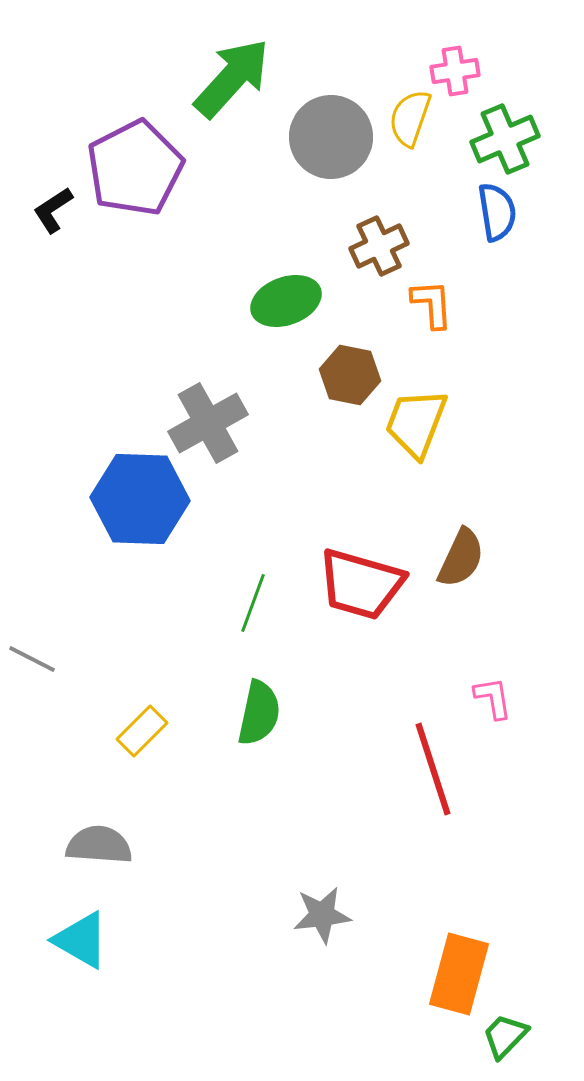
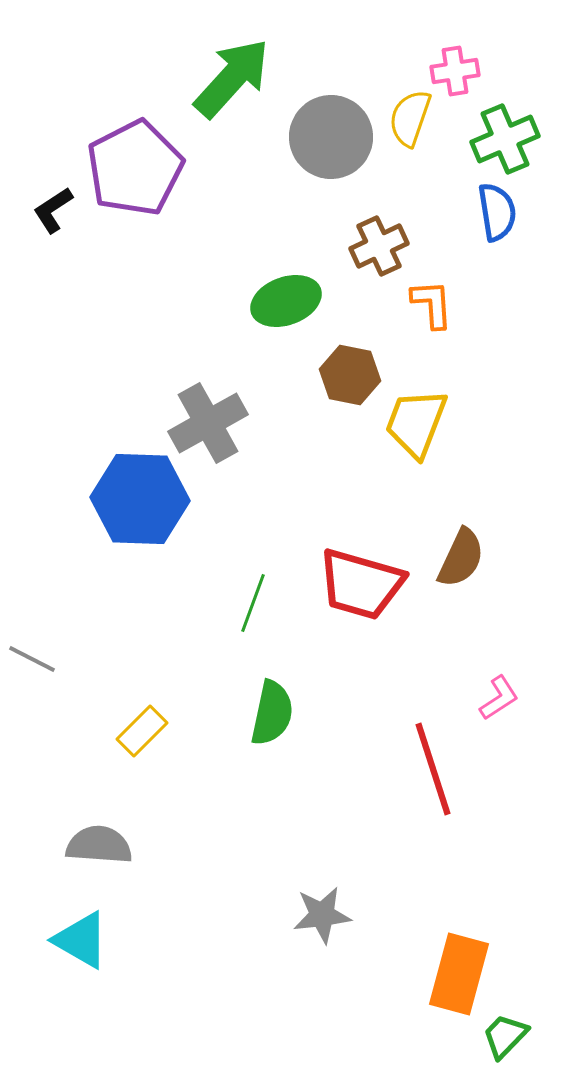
pink L-shape: moved 6 px right; rotated 66 degrees clockwise
green semicircle: moved 13 px right
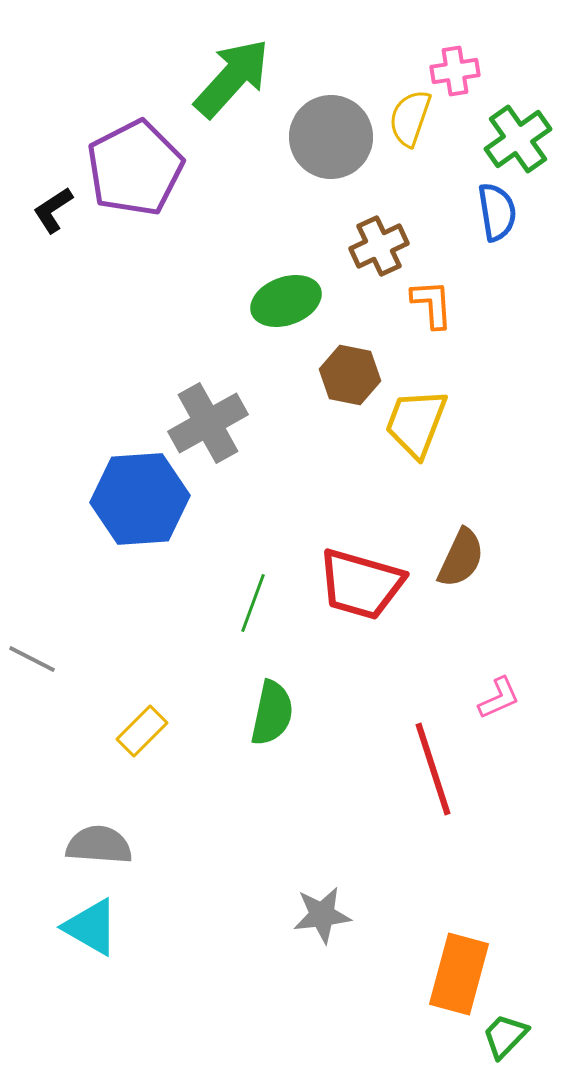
green cross: moved 13 px right; rotated 12 degrees counterclockwise
blue hexagon: rotated 6 degrees counterclockwise
pink L-shape: rotated 9 degrees clockwise
cyan triangle: moved 10 px right, 13 px up
